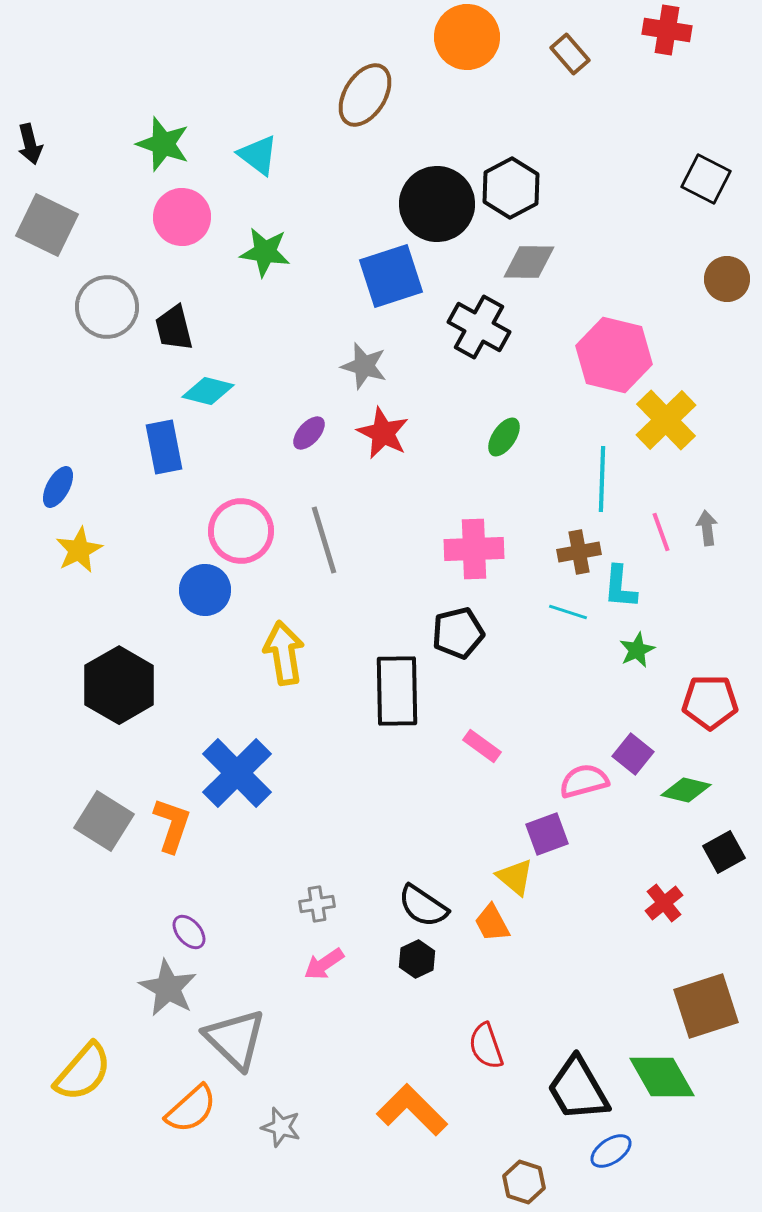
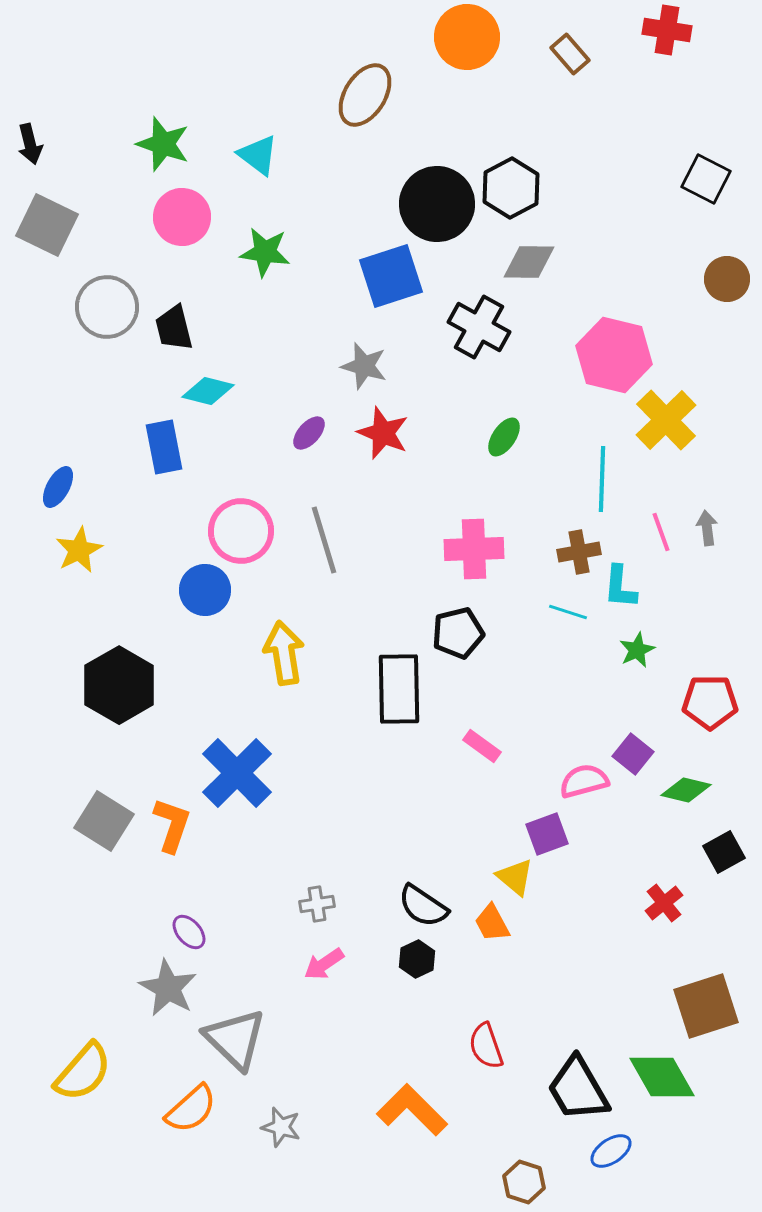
red star at (383, 433): rotated 4 degrees counterclockwise
black rectangle at (397, 691): moved 2 px right, 2 px up
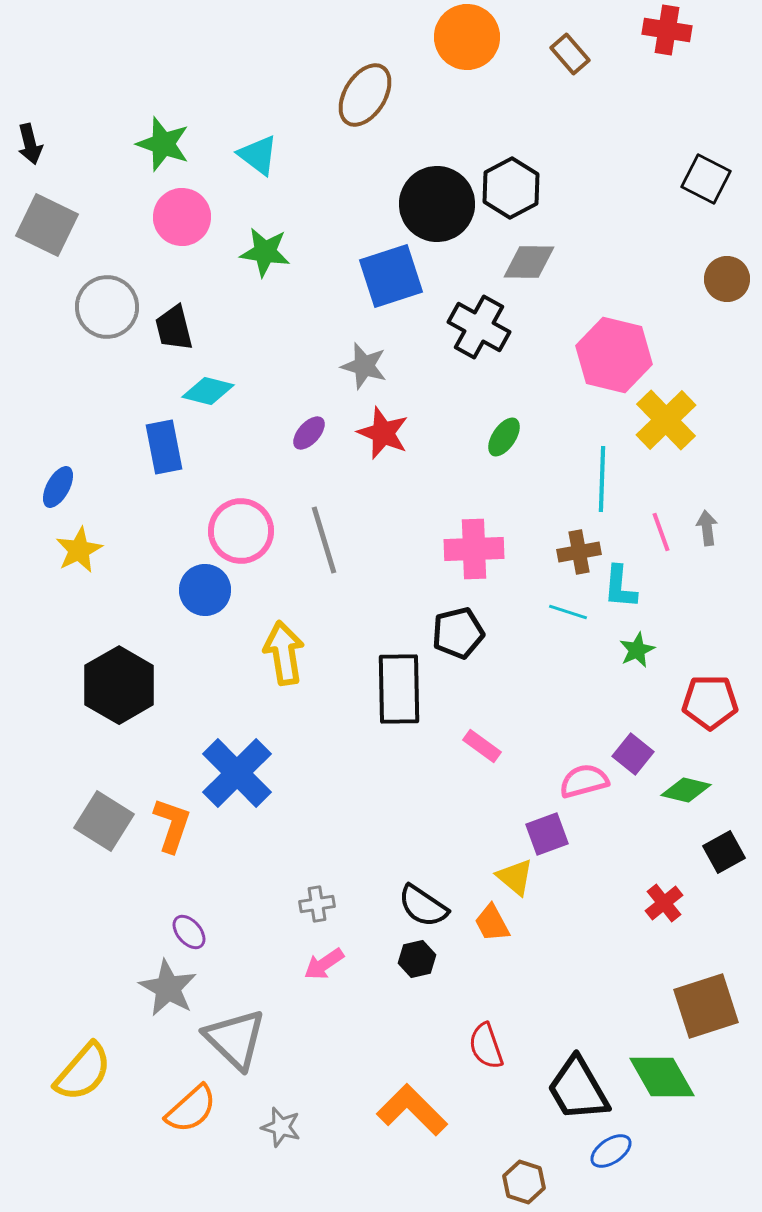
black hexagon at (417, 959): rotated 12 degrees clockwise
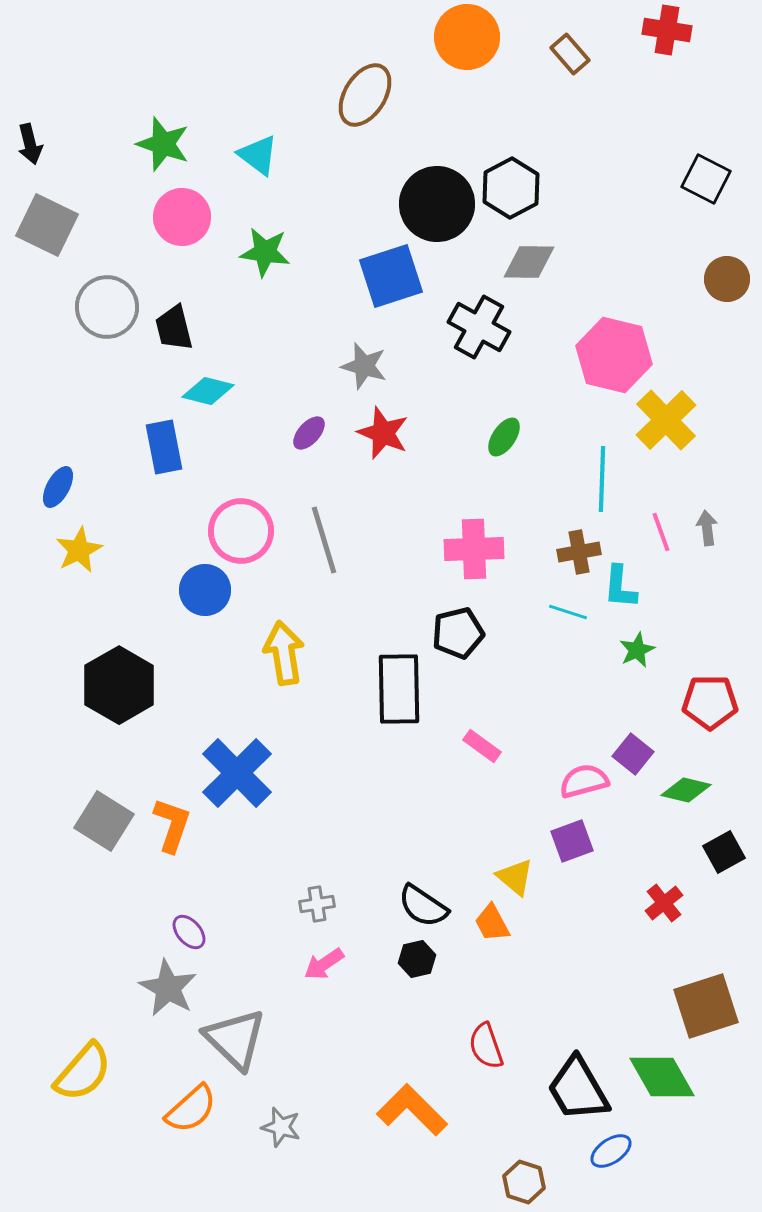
purple square at (547, 834): moved 25 px right, 7 px down
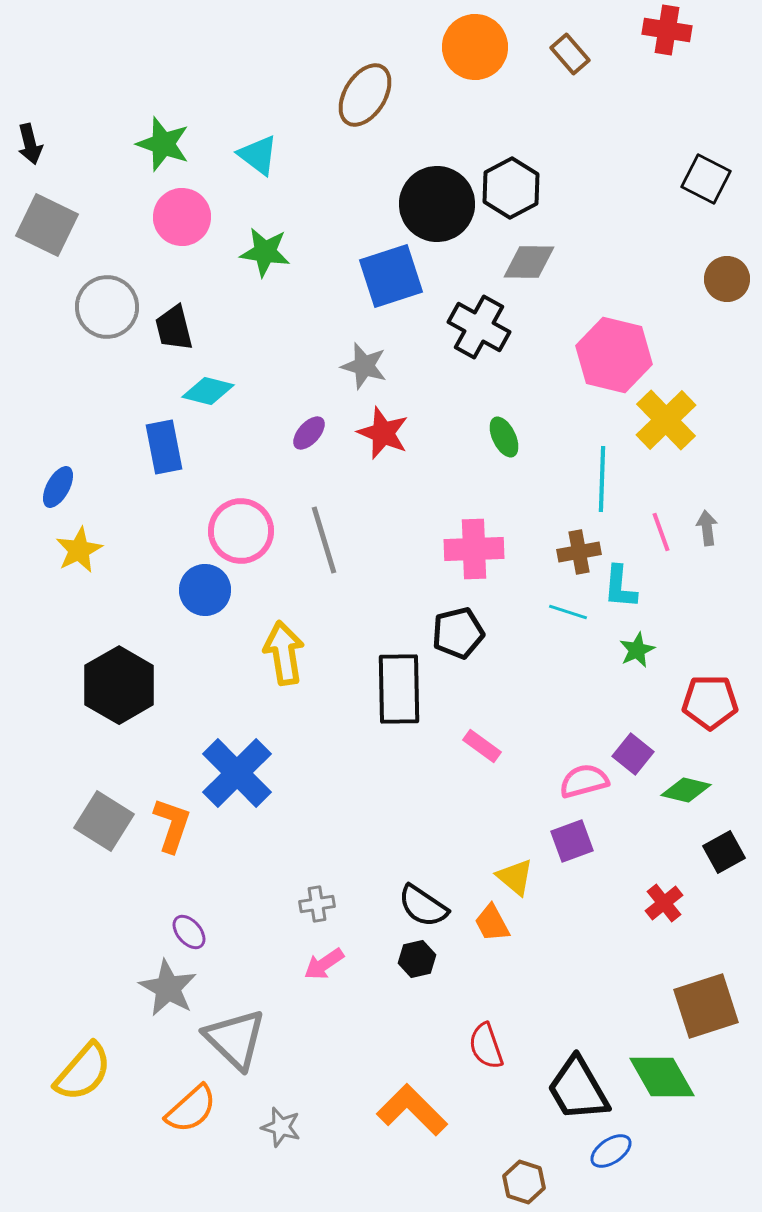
orange circle at (467, 37): moved 8 px right, 10 px down
green ellipse at (504, 437): rotated 60 degrees counterclockwise
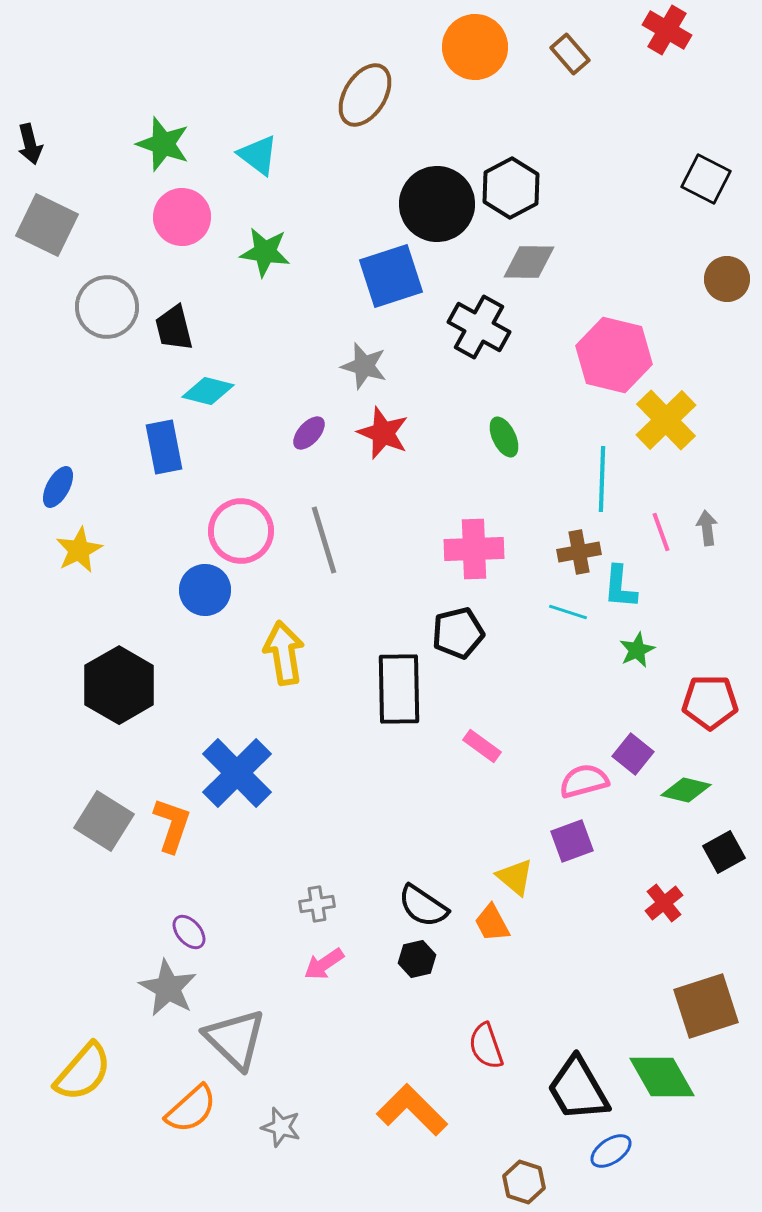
red cross at (667, 30): rotated 21 degrees clockwise
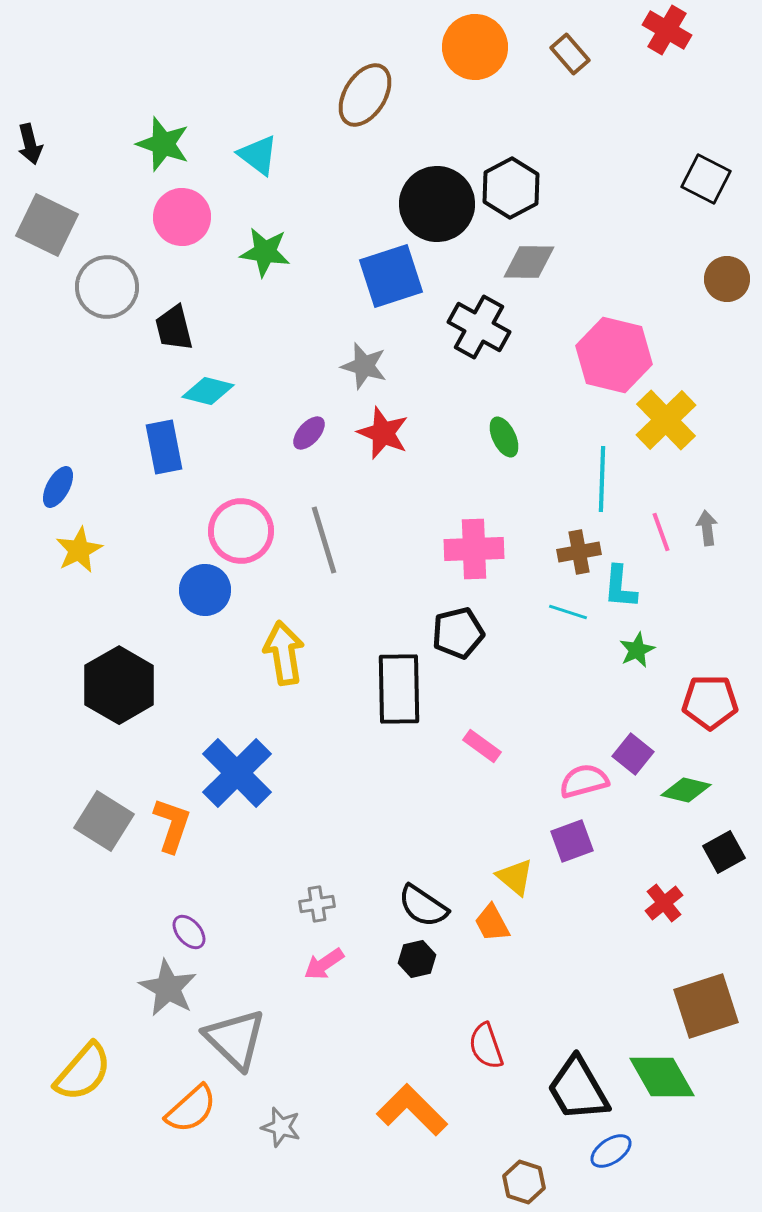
gray circle at (107, 307): moved 20 px up
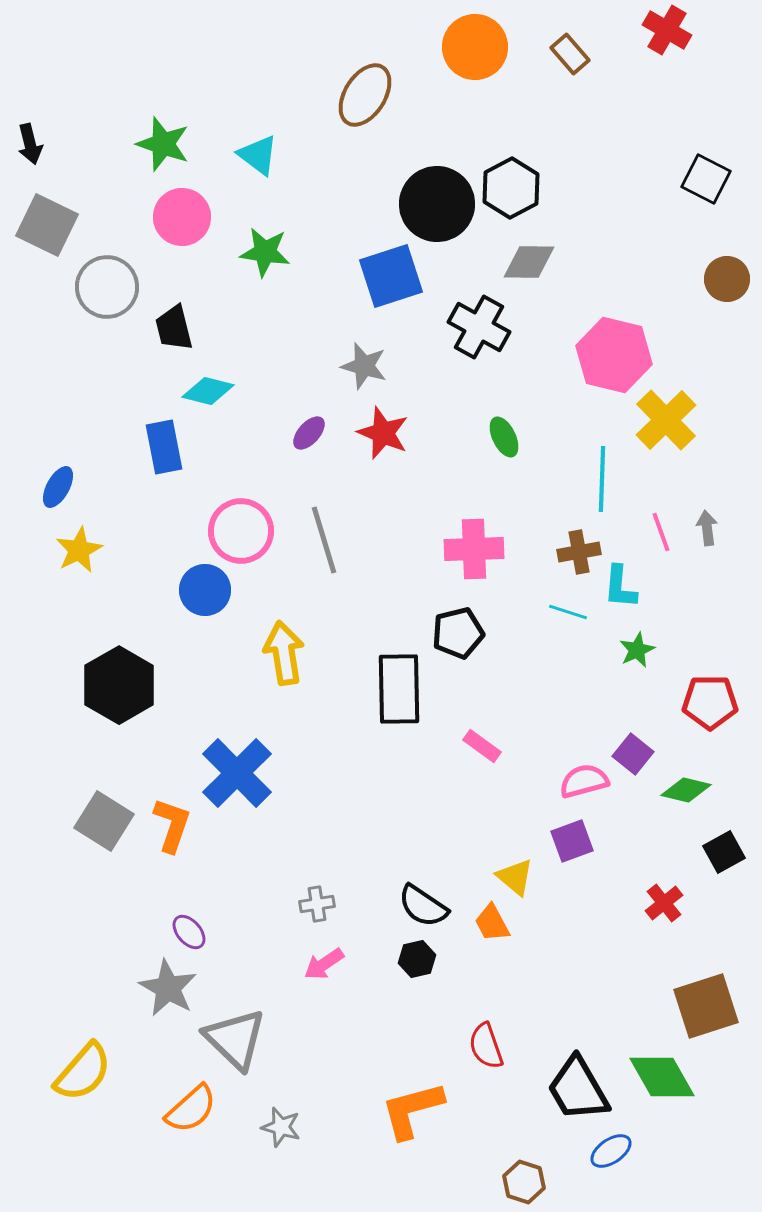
orange L-shape at (412, 1110): rotated 60 degrees counterclockwise
